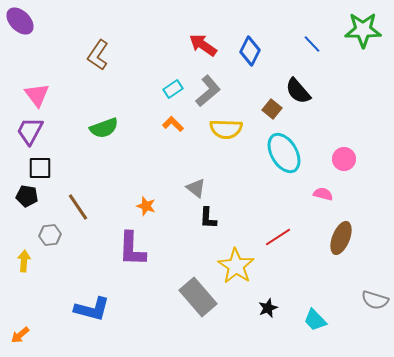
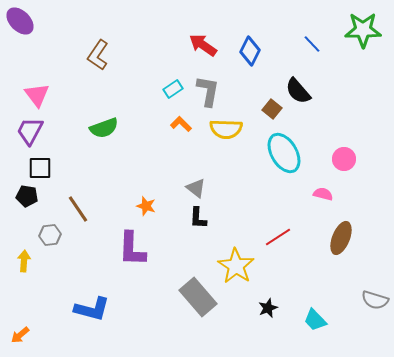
gray L-shape: rotated 40 degrees counterclockwise
orange L-shape: moved 8 px right
brown line: moved 2 px down
black L-shape: moved 10 px left
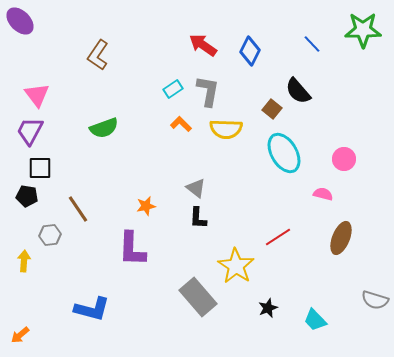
orange star: rotated 30 degrees counterclockwise
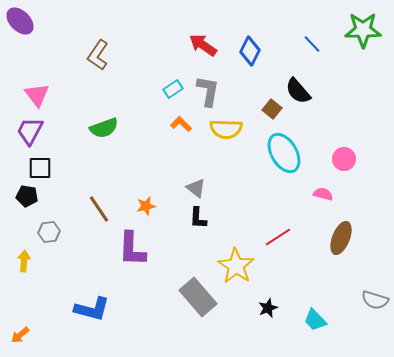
brown line: moved 21 px right
gray hexagon: moved 1 px left, 3 px up
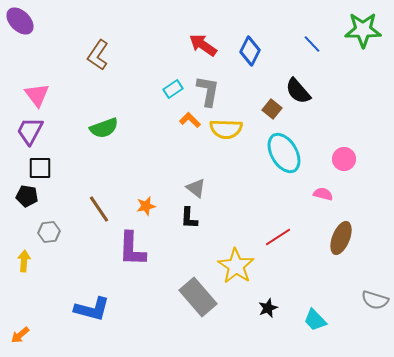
orange L-shape: moved 9 px right, 4 px up
black L-shape: moved 9 px left
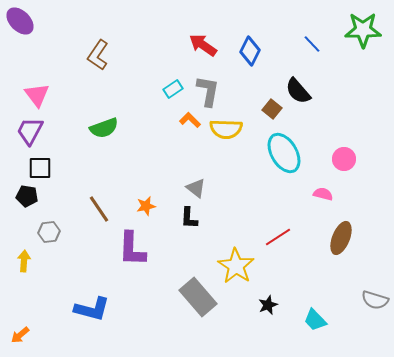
black star: moved 3 px up
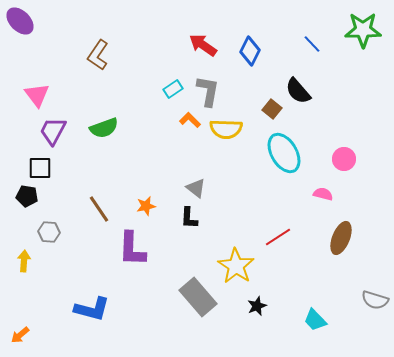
purple trapezoid: moved 23 px right
gray hexagon: rotated 10 degrees clockwise
black star: moved 11 px left, 1 px down
